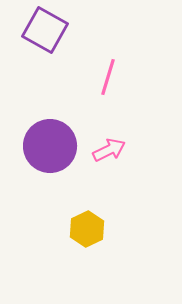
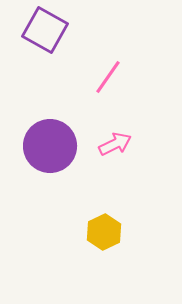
pink line: rotated 18 degrees clockwise
pink arrow: moved 6 px right, 6 px up
yellow hexagon: moved 17 px right, 3 px down
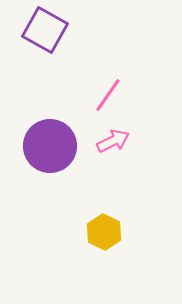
pink line: moved 18 px down
pink arrow: moved 2 px left, 3 px up
yellow hexagon: rotated 8 degrees counterclockwise
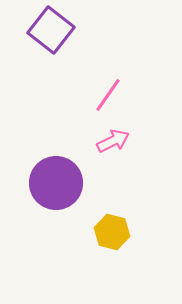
purple square: moved 6 px right; rotated 9 degrees clockwise
purple circle: moved 6 px right, 37 px down
yellow hexagon: moved 8 px right; rotated 12 degrees counterclockwise
